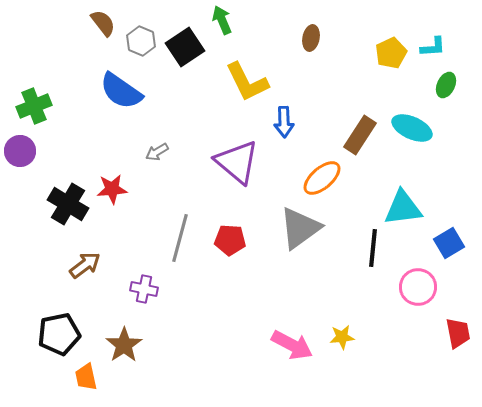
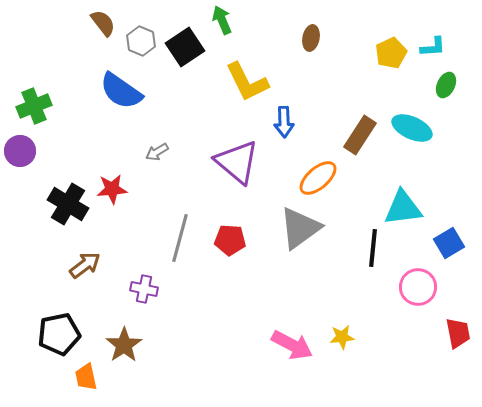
orange ellipse: moved 4 px left
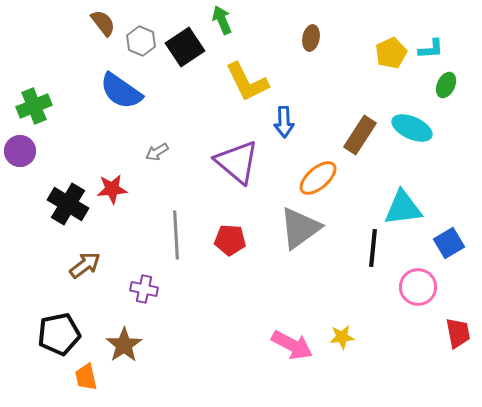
cyan L-shape: moved 2 px left, 2 px down
gray line: moved 4 px left, 3 px up; rotated 18 degrees counterclockwise
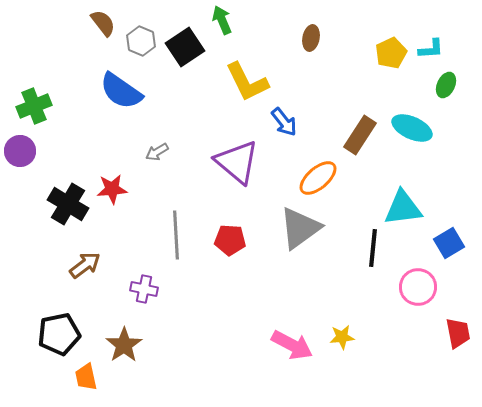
blue arrow: rotated 36 degrees counterclockwise
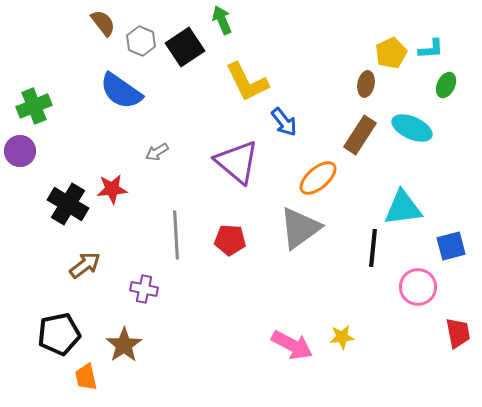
brown ellipse: moved 55 px right, 46 px down
blue square: moved 2 px right, 3 px down; rotated 16 degrees clockwise
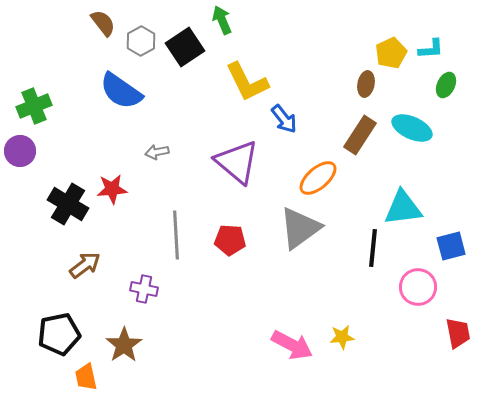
gray hexagon: rotated 8 degrees clockwise
blue arrow: moved 3 px up
gray arrow: rotated 20 degrees clockwise
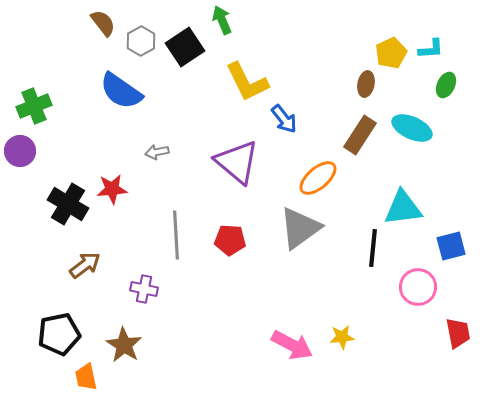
brown star: rotated 6 degrees counterclockwise
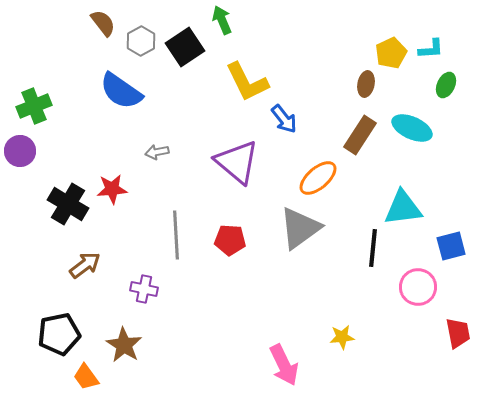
pink arrow: moved 8 px left, 20 px down; rotated 36 degrees clockwise
orange trapezoid: rotated 24 degrees counterclockwise
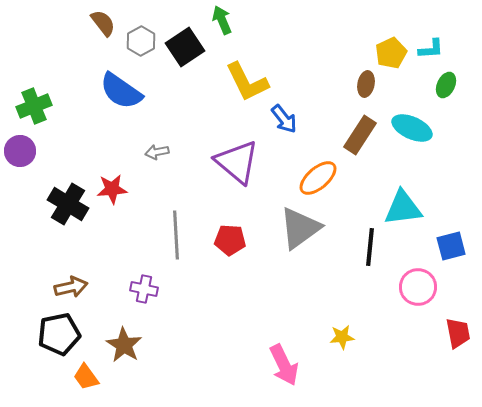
black line: moved 3 px left, 1 px up
brown arrow: moved 14 px left, 22 px down; rotated 24 degrees clockwise
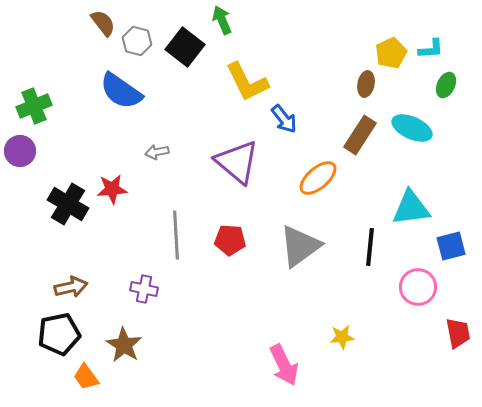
gray hexagon: moved 4 px left; rotated 16 degrees counterclockwise
black square: rotated 18 degrees counterclockwise
cyan triangle: moved 8 px right
gray triangle: moved 18 px down
